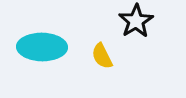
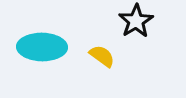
yellow semicircle: rotated 152 degrees clockwise
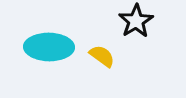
cyan ellipse: moved 7 px right
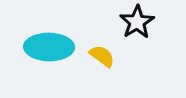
black star: moved 1 px right, 1 px down
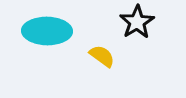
cyan ellipse: moved 2 px left, 16 px up
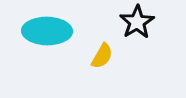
yellow semicircle: rotated 84 degrees clockwise
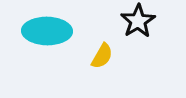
black star: moved 1 px right, 1 px up
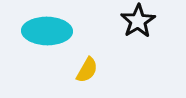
yellow semicircle: moved 15 px left, 14 px down
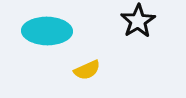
yellow semicircle: rotated 36 degrees clockwise
